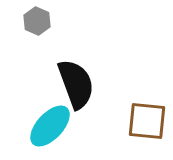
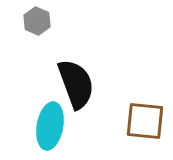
brown square: moved 2 px left
cyan ellipse: rotated 33 degrees counterclockwise
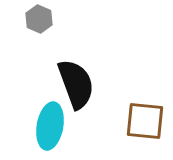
gray hexagon: moved 2 px right, 2 px up
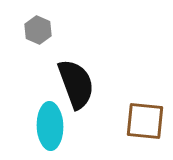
gray hexagon: moved 1 px left, 11 px down
cyan ellipse: rotated 12 degrees counterclockwise
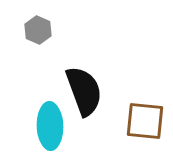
black semicircle: moved 8 px right, 7 px down
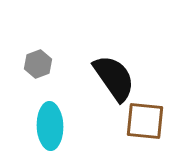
gray hexagon: moved 34 px down; rotated 16 degrees clockwise
black semicircle: moved 30 px right, 13 px up; rotated 15 degrees counterclockwise
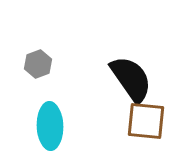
black semicircle: moved 17 px right, 1 px down
brown square: moved 1 px right
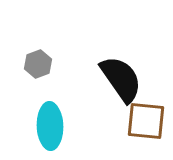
black semicircle: moved 10 px left
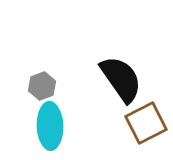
gray hexagon: moved 4 px right, 22 px down
brown square: moved 2 px down; rotated 33 degrees counterclockwise
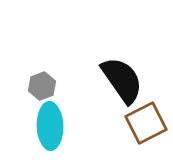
black semicircle: moved 1 px right, 1 px down
